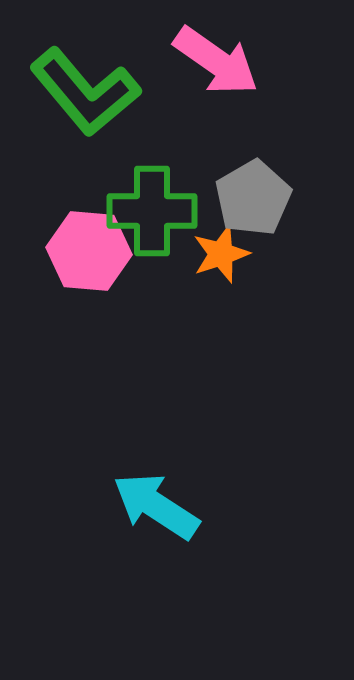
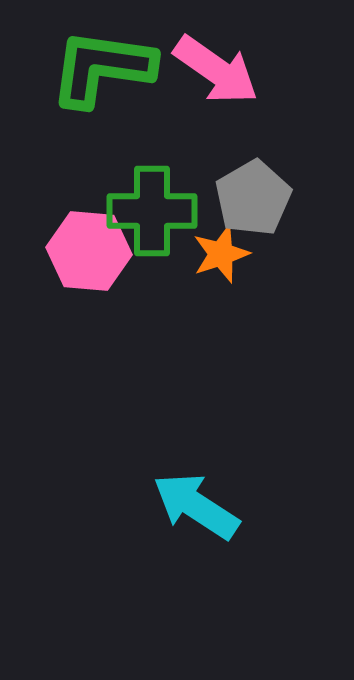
pink arrow: moved 9 px down
green L-shape: moved 17 px right, 24 px up; rotated 138 degrees clockwise
cyan arrow: moved 40 px right
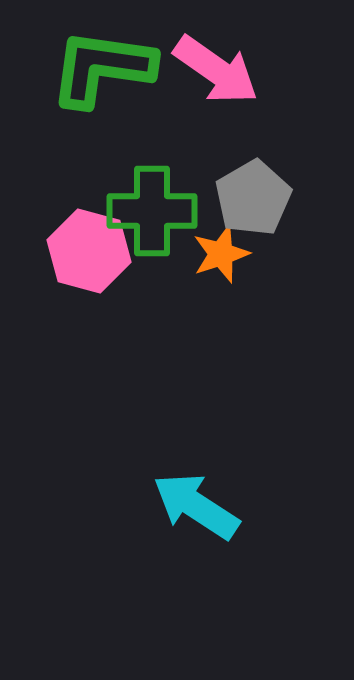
pink hexagon: rotated 10 degrees clockwise
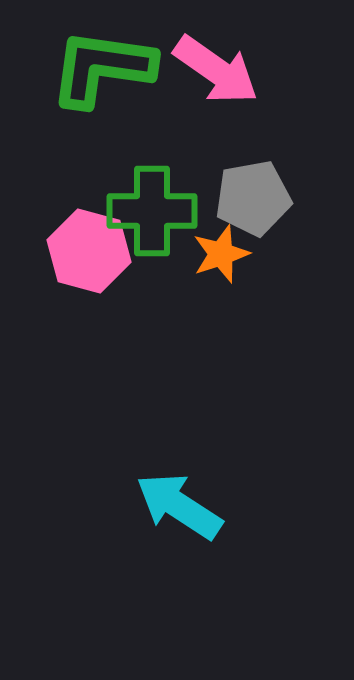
gray pentagon: rotated 20 degrees clockwise
cyan arrow: moved 17 px left
